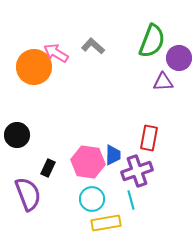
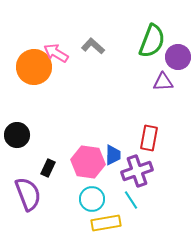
purple circle: moved 1 px left, 1 px up
cyan line: rotated 18 degrees counterclockwise
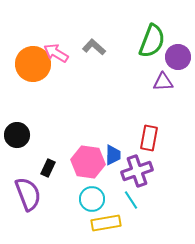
gray L-shape: moved 1 px right, 1 px down
orange circle: moved 1 px left, 3 px up
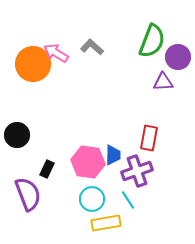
gray L-shape: moved 2 px left
black rectangle: moved 1 px left, 1 px down
cyan line: moved 3 px left
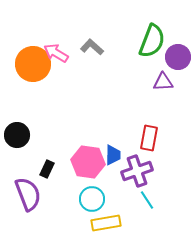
cyan line: moved 19 px right
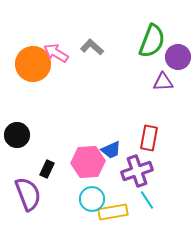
blue trapezoid: moved 2 px left, 5 px up; rotated 65 degrees clockwise
pink hexagon: rotated 12 degrees counterclockwise
yellow rectangle: moved 7 px right, 11 px up
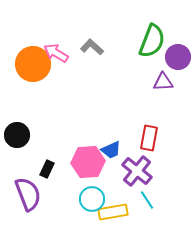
purple cross: rotated 32 degrees counterclockwise
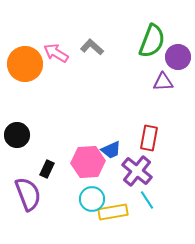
orange circle: moved 8 px left
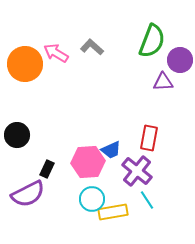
purple circle: moved 2 px right, 3 px down
purple semicircle: rotated 84 degrees clockwise
